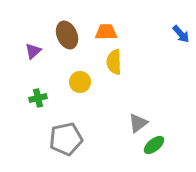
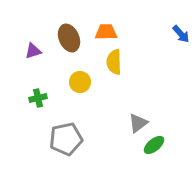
brown ellipse: moved 2 px right, 3 px down
purple triangle: rotated 24 degrees clockwise
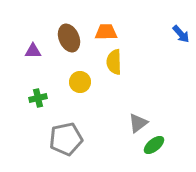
purple triangle: rotated 18 degrees clockwise
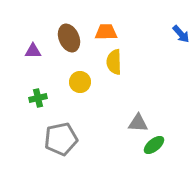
gray triangle: rotated 40 degrees clockwise
gray pentagon: moved 5 px left
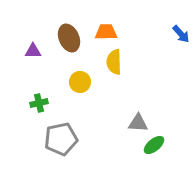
green cross: moved 1 px right, 5 px down
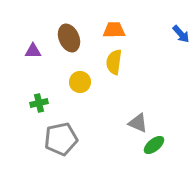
orange trapezoid: moved 8 px right, 2 px up
yellow semicircle: rotated 10 degrees clockwise
gray triangle: rotated 20 degrees clockwise
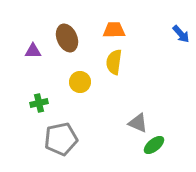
brown ellipse: moved 2 px left
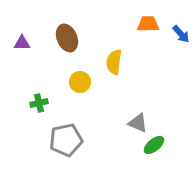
orange trapezoid: moved 34 px right, 6 px up
purple triangle: moved 11 px left, 8 px up
gray pentagon: moved 5 px right, 1 px down
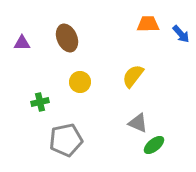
yellow semicircle: moved 19 px right, 14 px down; rotated 30 degrees clockwise
green cross: moved 1 px right, 1 px up
